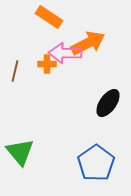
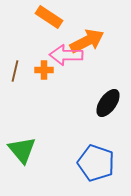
orange arrow: moved 1 px left, 2 px up
pink arrow: moved 1 px right, 2 px down
orange cross: moved 3 px left, 6 px down
green triangle: moved 2 px right, 2 px up
blue pentagon: rotated 18 degrees counterclockwise
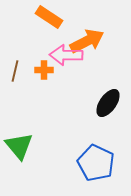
green triangle: moved 3 px left, 4 px up
blue pentagon: rotated 6 degrees clockwise
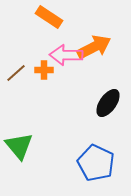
orange arrow: moved 7 px right, 6 px down
brown line: moved 1 px right, 2 px down; rotated 35 degrees clockwise
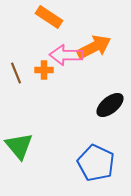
brown line: rotated 70 degrees counterclockwise
black ellipse: moved 2 px right, 2 px down; rotated 16 degrees clockwise
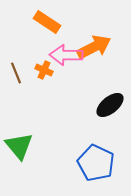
orange rectangle: moved 2 px left, 5 px down
orange cross: rotated 24 degrees clockwise
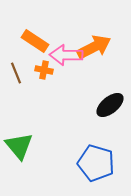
orange rectangle: moved 12 px left, 19 px down
orange cross: rotated 12 degrees counterclockwise
blue pentagon: rotated 9 degrees counterclockwise
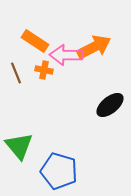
blue pentagon: moved 37 px left, 8 px down
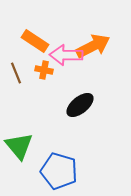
orange arrow: moved 1 px left, 1 px up
black ellipse: moved 30 px left
